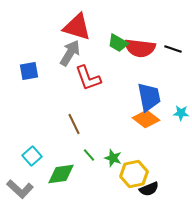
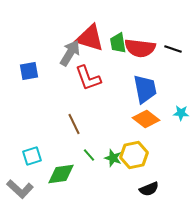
red triangle: moved 13 px right, 11 px down
green trapezoid: rotated 50 degrees clockwise
blue trapezoid: moved 4 px left, 8 px up
cyan square: rotated 24 degrees clockwise
yellow hexagon: moved 19 px up
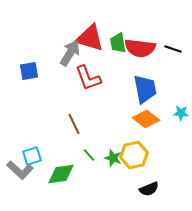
gray L-shape: moved 19 px up
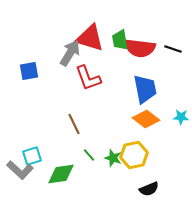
green trapezoid: moved 2 px right, 3 px up
cyan star: moved 4 px down
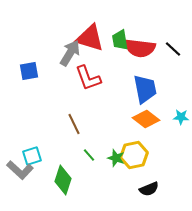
black line: rotated 24 degrees clockwise
green star: moved 3 px right
green diamond: moved 2 px right, 6 px down; rotated 64 degrees counterclockwise
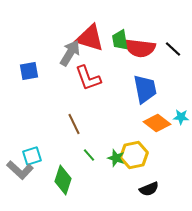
orange diamond: moved 11 px right, 4 px down
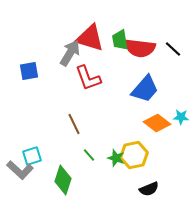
blue trapezoid: rotated 52 degrees clockwise
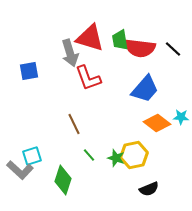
gray arrow: rotated 132 degrees clockwise
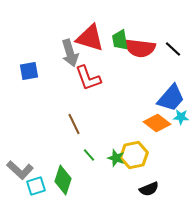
blue trapezoid: moved 26 px right, 9 px down
cyan square: moved 4 px right, 30 px down
